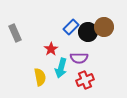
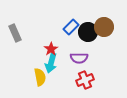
cyan arrow: moved 10 px left, 5 px up
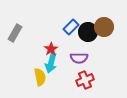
gray rectangle: rotated 54 degrees clockwise
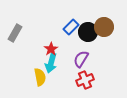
purple semicircle: moved 2 px right, 1 px down; rotated 120 degrees clockwise
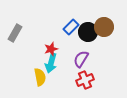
red star: rotated 16 degrees clockwise
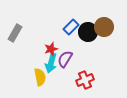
purple semicircle: moved 16 px left
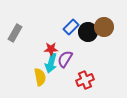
red star: rotated 16 degrees clockwise
